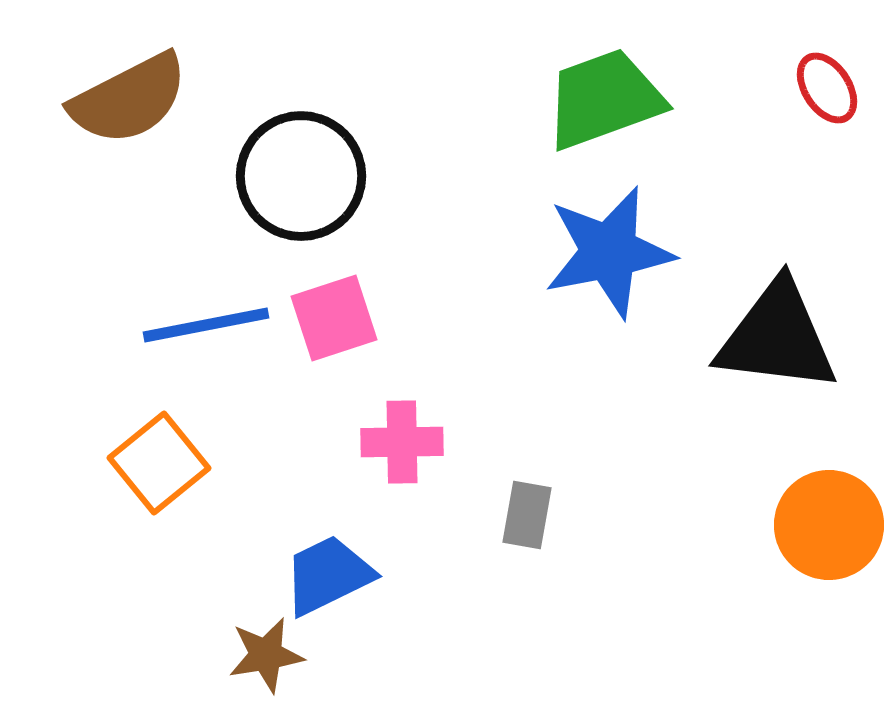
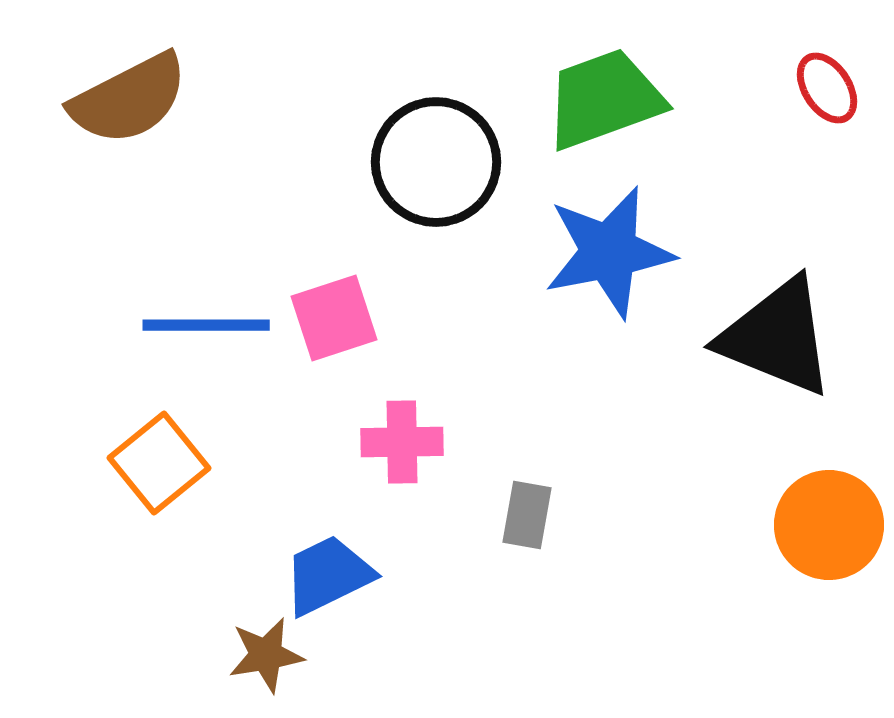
black circle: moved 135 px right, 14 px up
blue line: rotated 11 degrees clockwise
black triangle: rotated 15 degrees clockwise
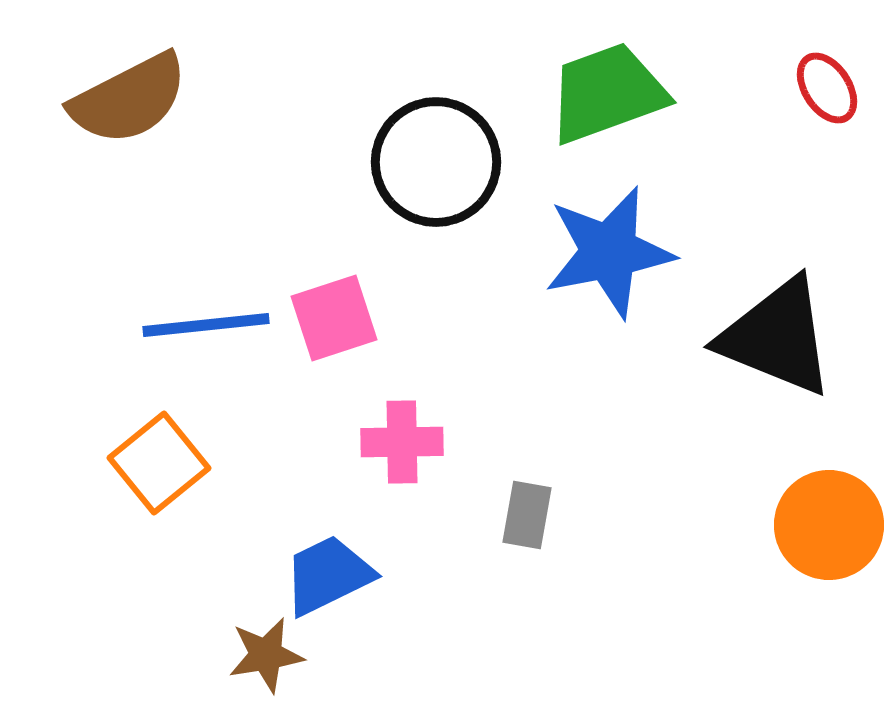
green trapezoid: moved 3 px right, 6 px up
blue line: rotated 6 degrees counterclockwise
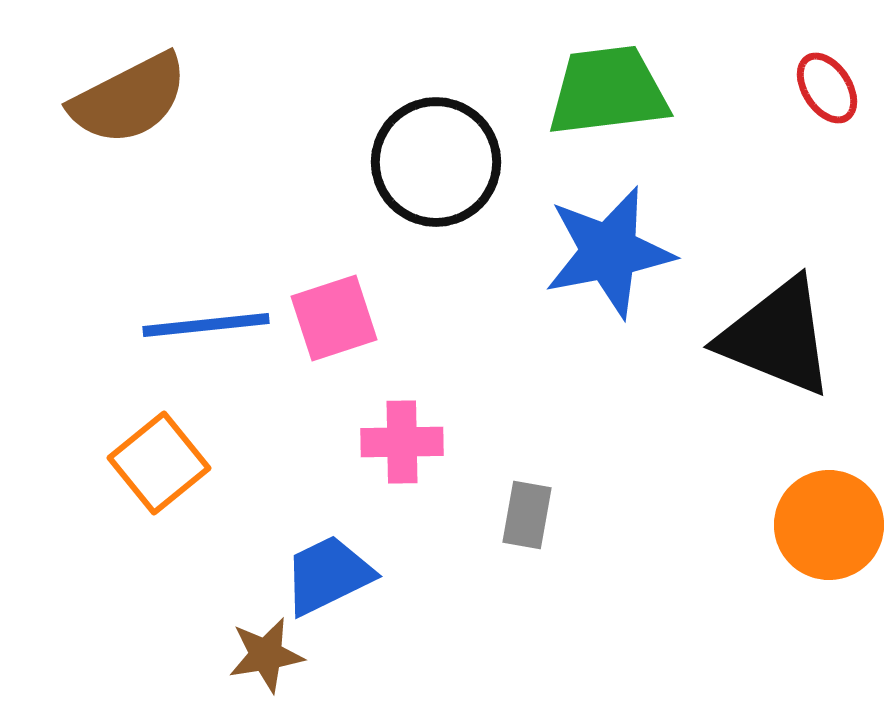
green trapezoid: moved 1 px right, 2 px up; rotated 13 degrees clockwise
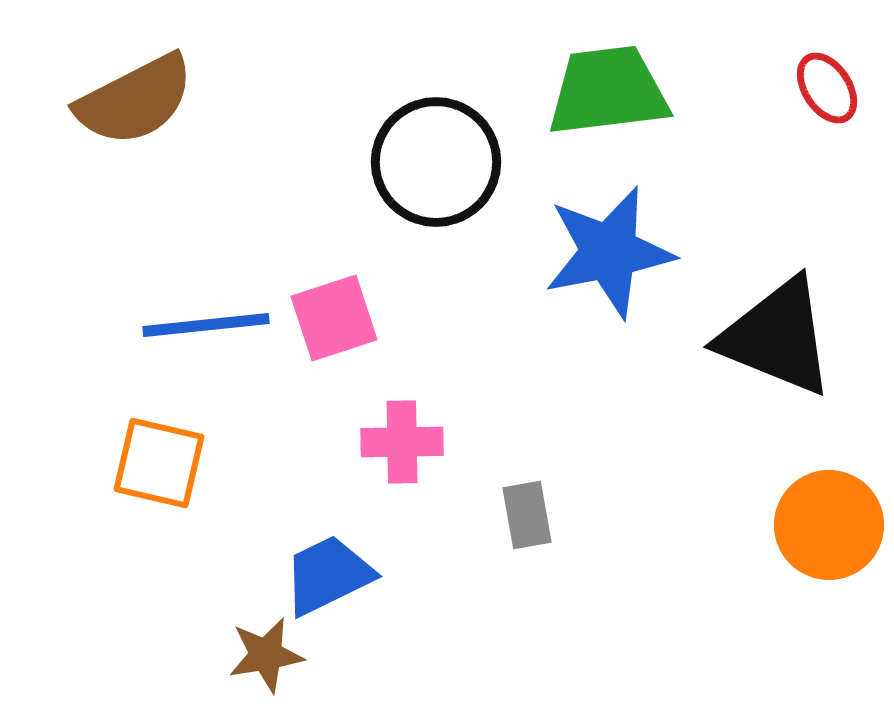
brown semicircle: moved 6 px right, 1 px down
orange square: rotated 38 degrees counterclockwise
gray rectangle: rotated 20 degrees counterclockwise
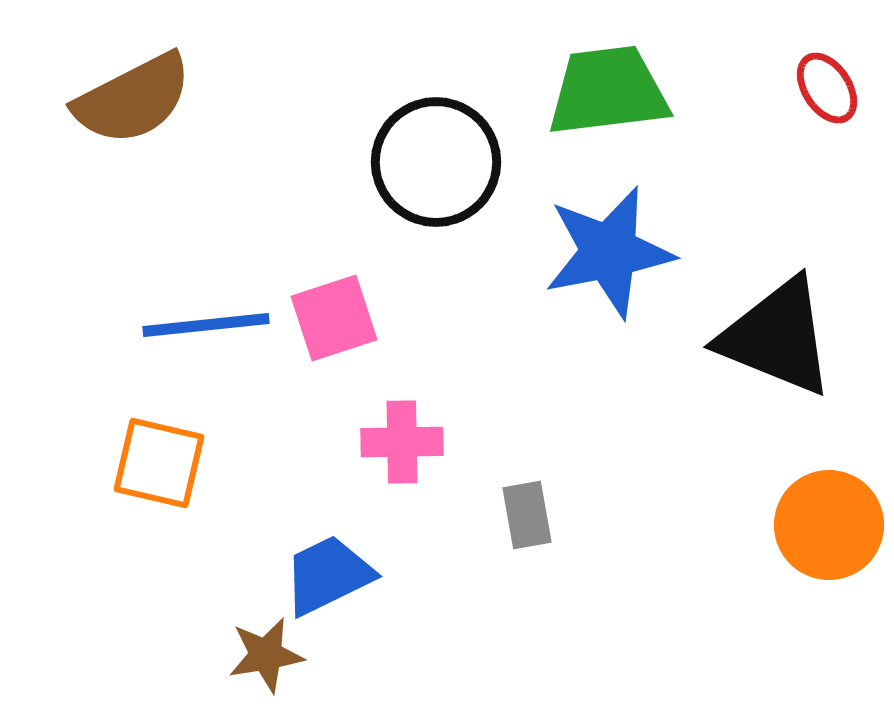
brown semicircle: moved 2 px left, 1 px up
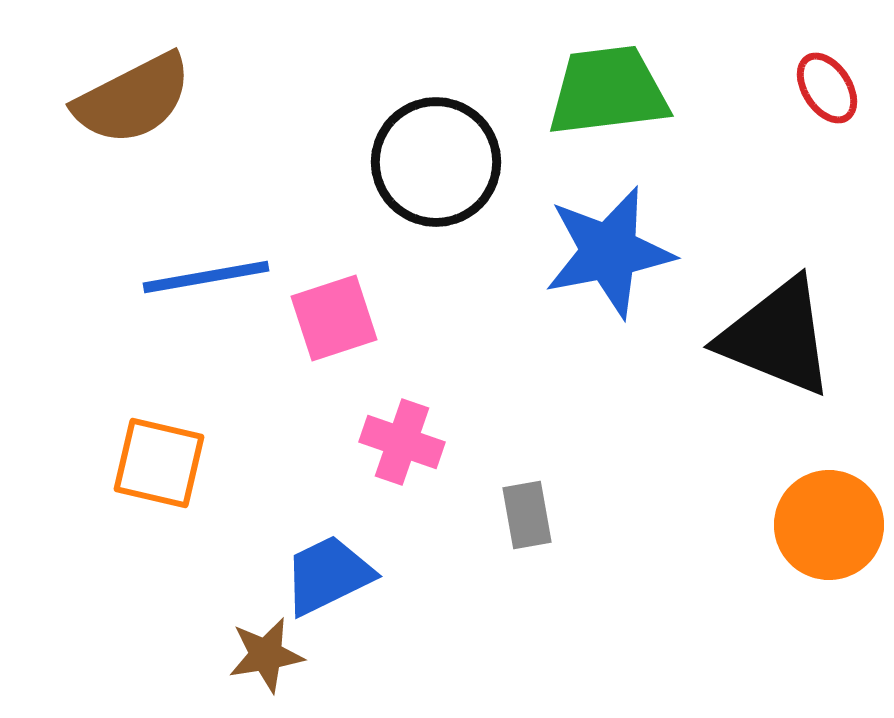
blue line: moved 48 px up; rotated 4 degrees counterclockwise
pink cross: rotated 20 degrees clockwise
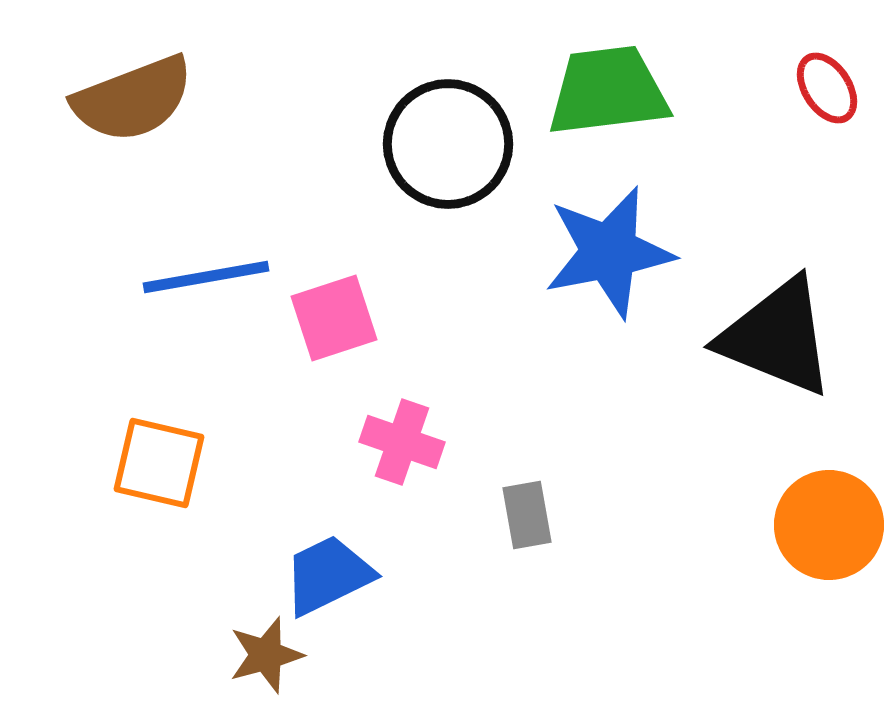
brown semicircle: rotated 6 degrees clockwise
black circle: moved 12 px right, 18 px up
brown star: rotated 6 degrees counterclockwise
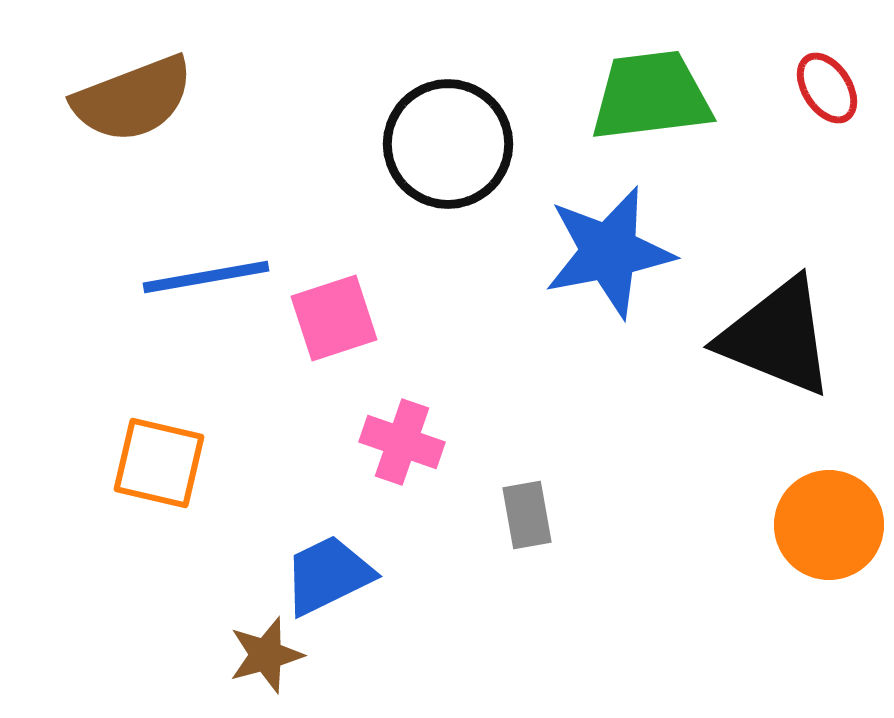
green trapezoid: moved 43 px right, 5 px down
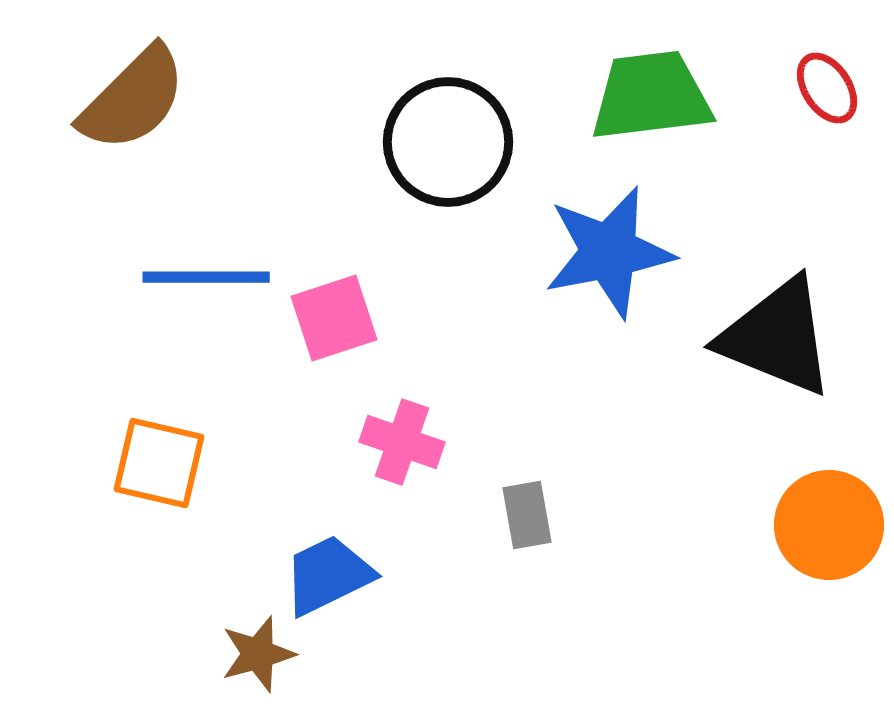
brown semicircle: rotated 24 degrees counterclockwise
black circle: moved 2 px up
blue line: rotated 10 degrees clockwise
brown star: moved 8 px left, 1 px up
